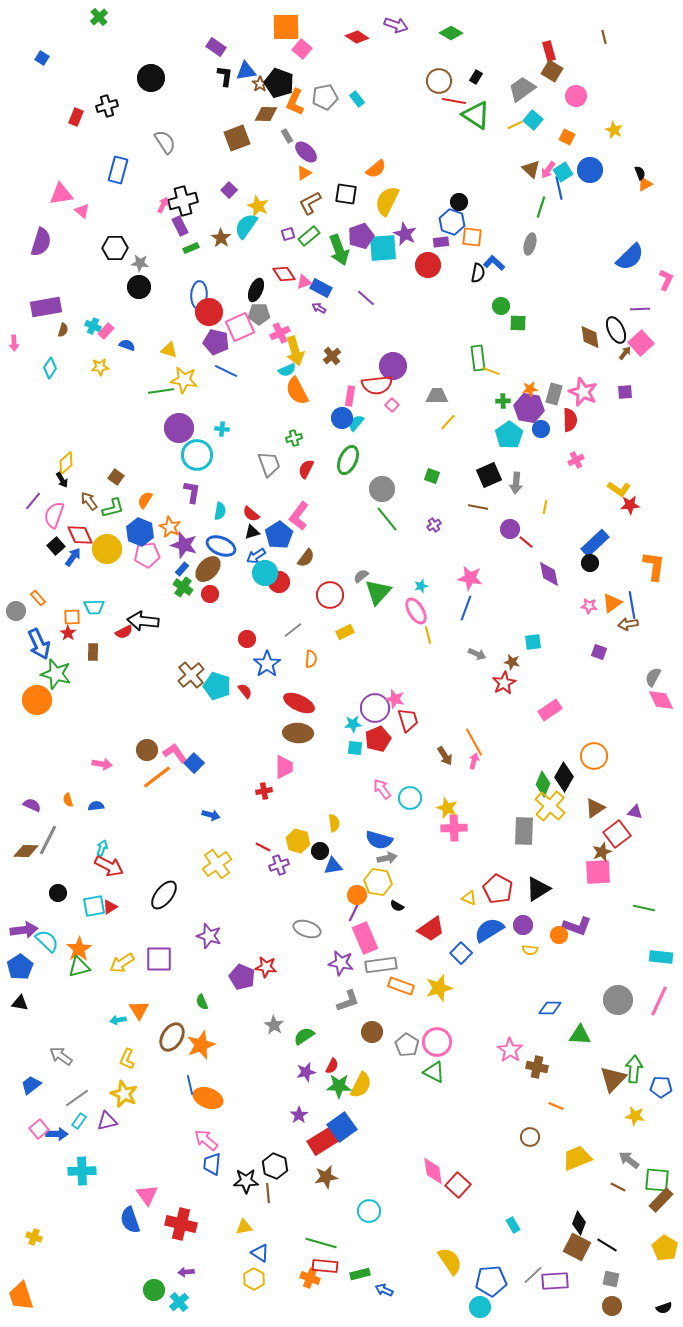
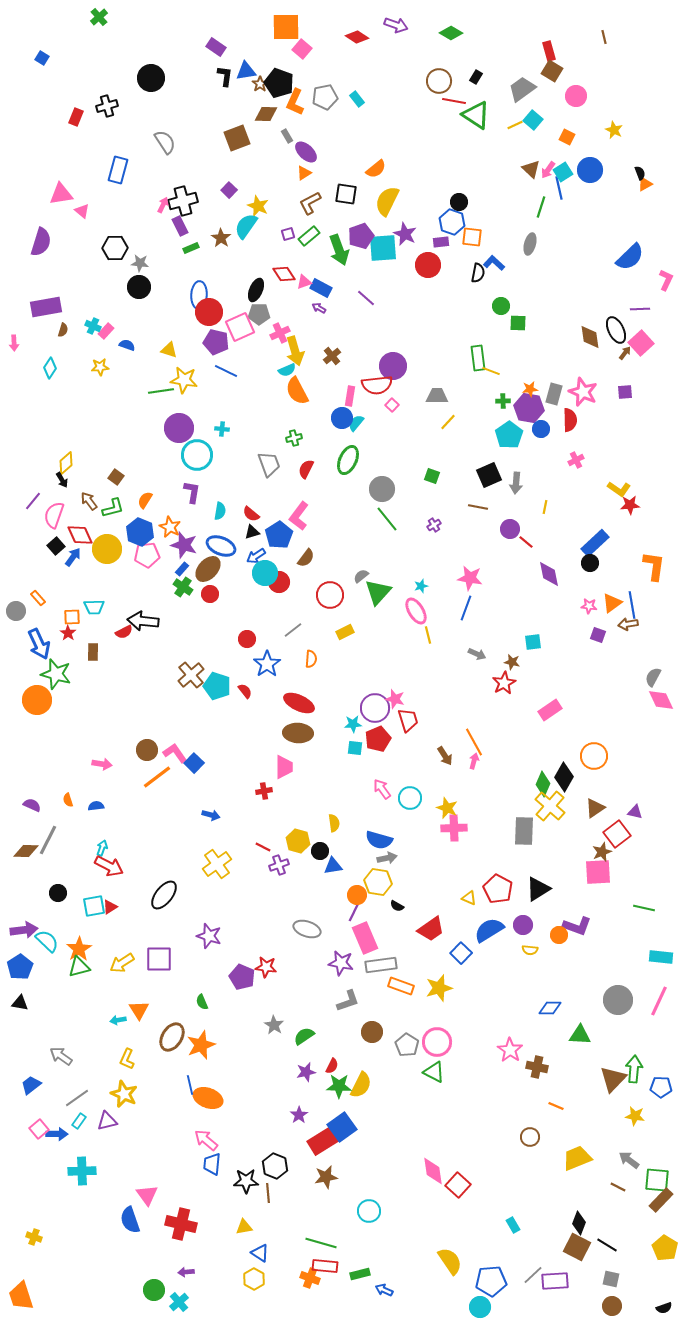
purple square at (599, 652): moved 1 px left, 17 px up
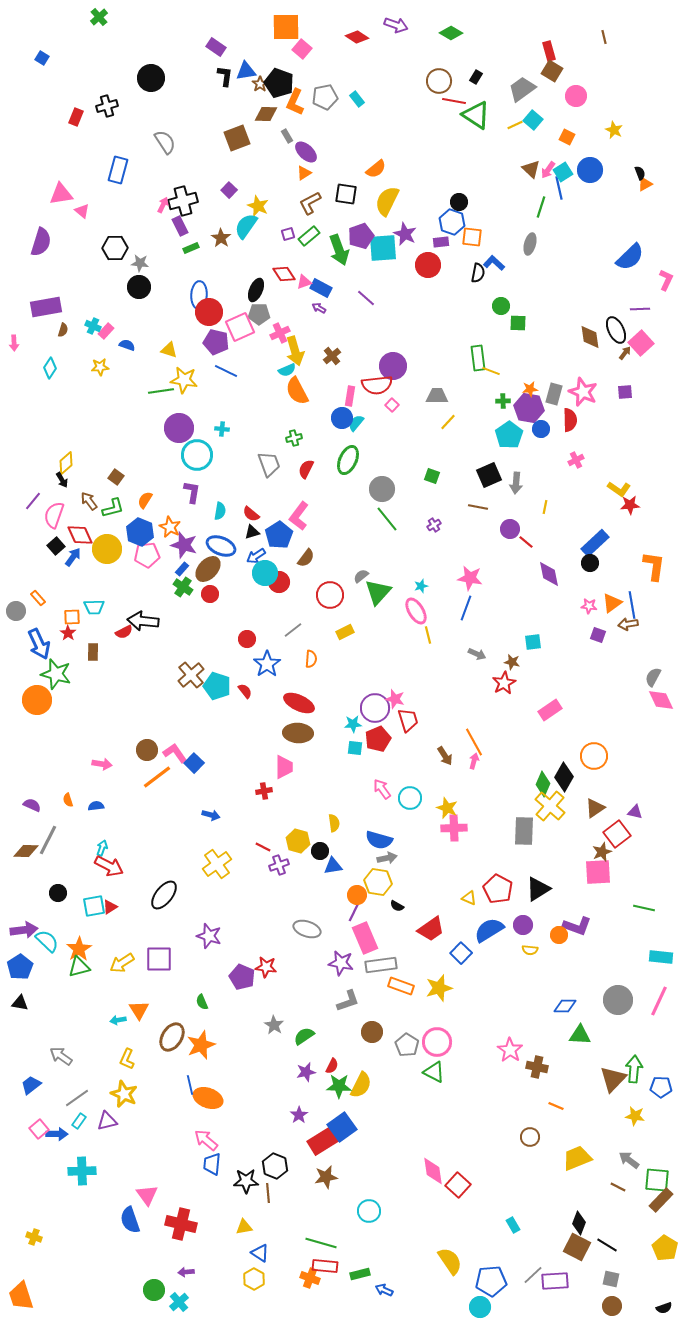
blue diamond at (550, 1008): moved 15 px right, 2 px up
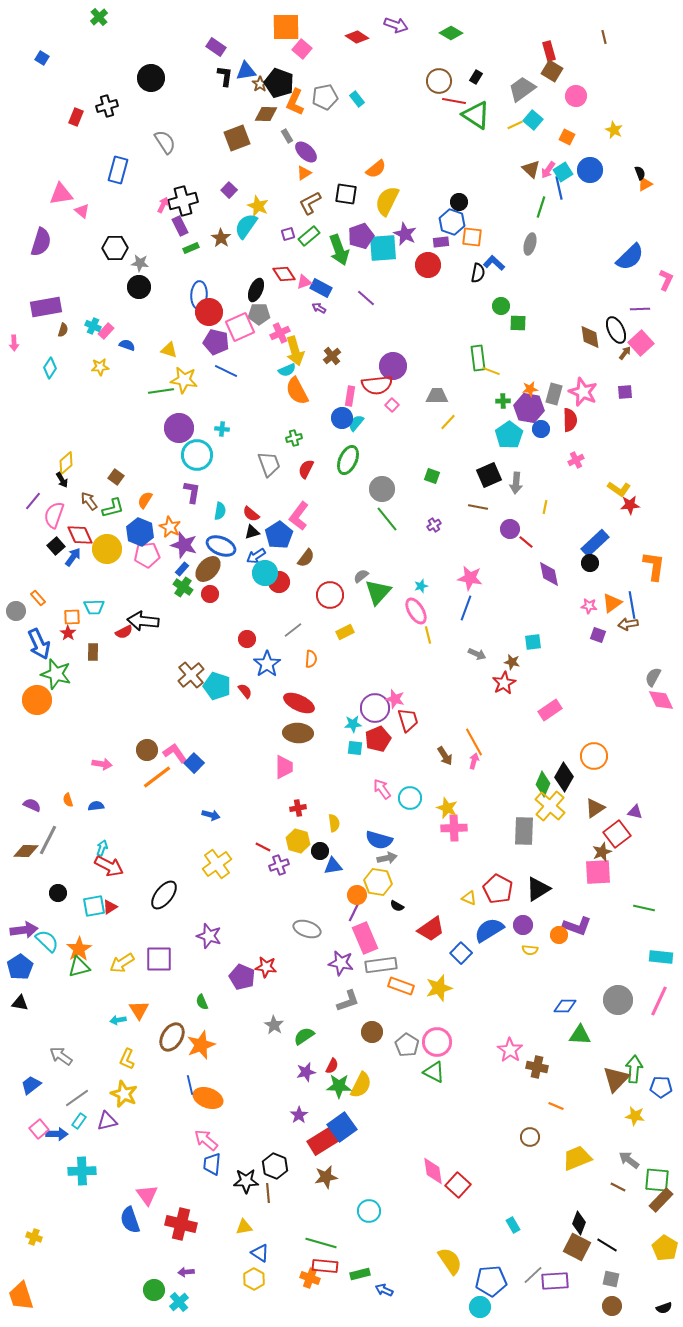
red cross at (264, 791): moved 34 px right, 17 px down
brown triangle at (613, 1079): moved 3 px right
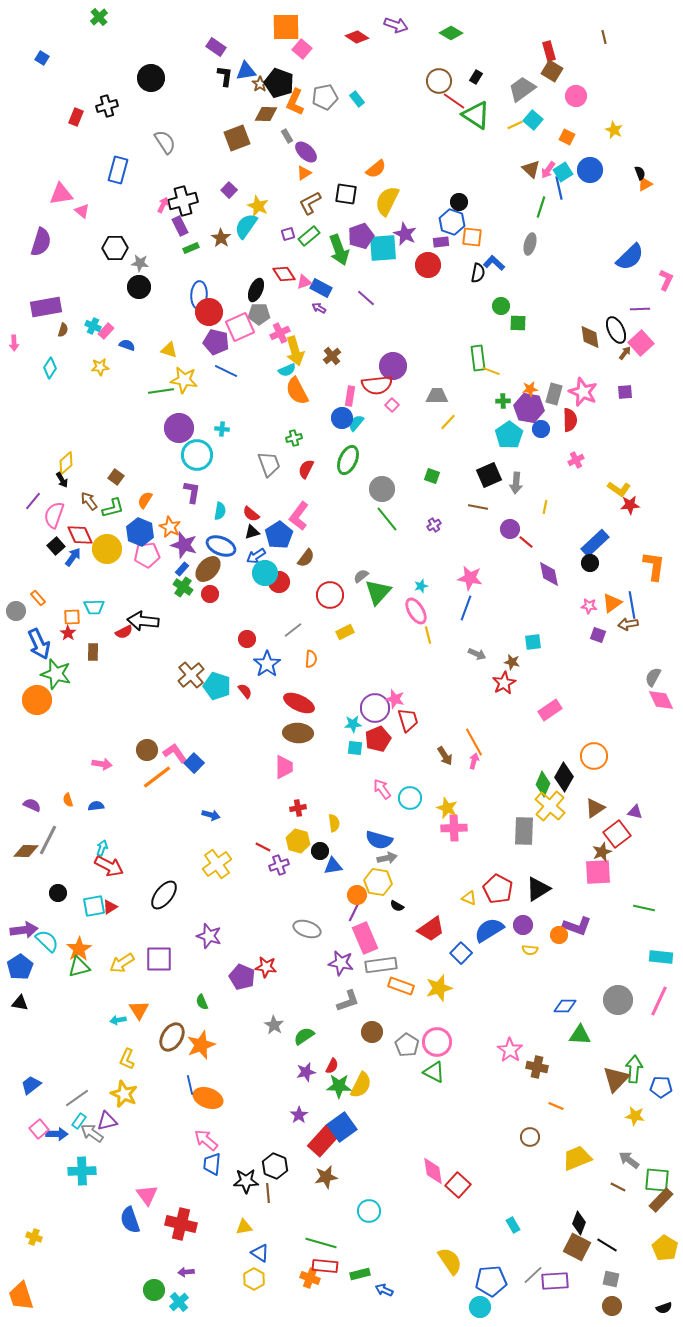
red line at (454, 101): rotated 25 degrees clockwise
gray arrow at (61, 1056): moved 31 px right, 77 px down
red rectangle at (323, 1141): rotated 16 degrees counterclockwise
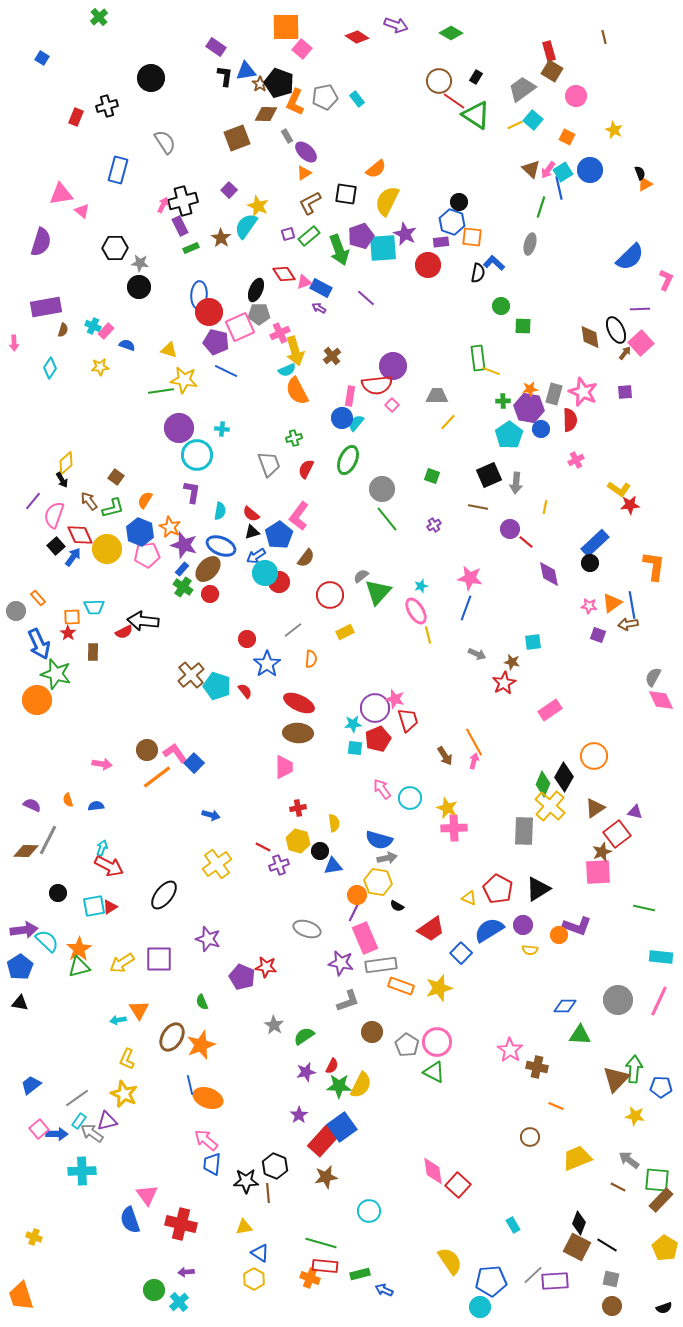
green square at (518, 323): moved 5 px right, 3 px down
purple star at (209, 936): moved 1 px left, 3 px down
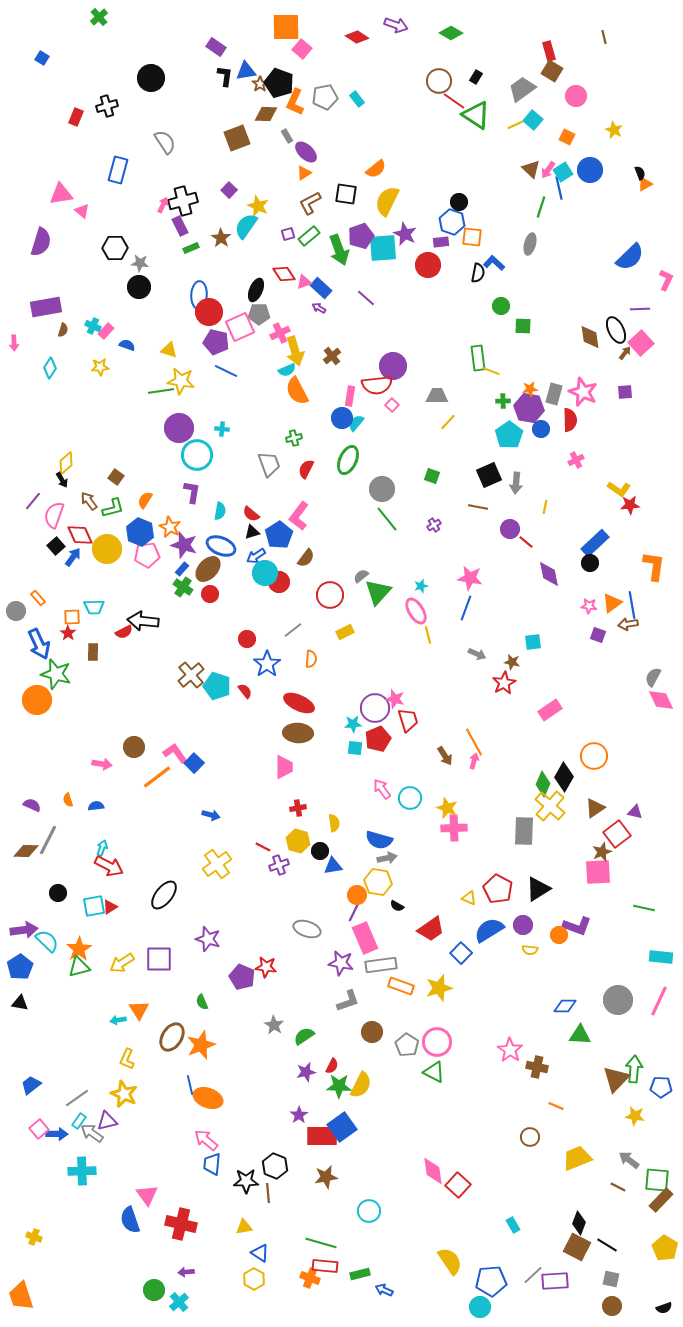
blue rectangle at (321, 288): rotated 15 degrees clockwise
yellow star at (184, 380): moved 3 px left, 1 px down
brown circle at (147, 750): moved 13 px left, 3 px up
red rectangle at (323, 1141): moved 1 px left, 5 px up; rotated 48 degrees clockwise
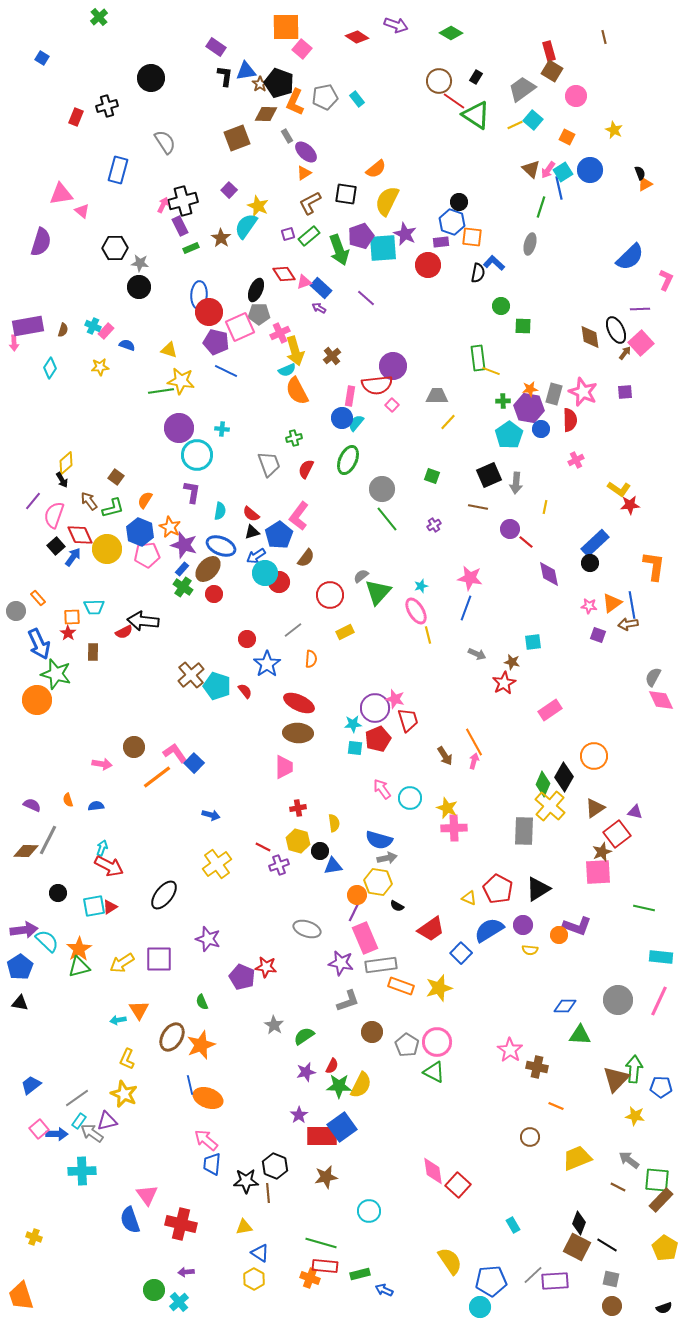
purple rectangle at (46, 307): moved 18 px left, 19 px down
red circle at (210, 594): moved 4 px right
